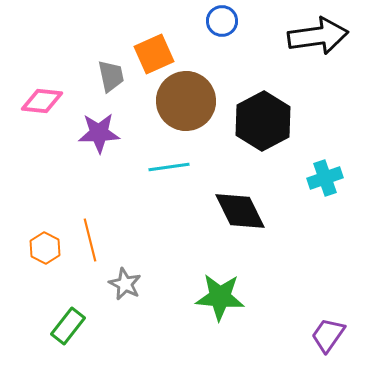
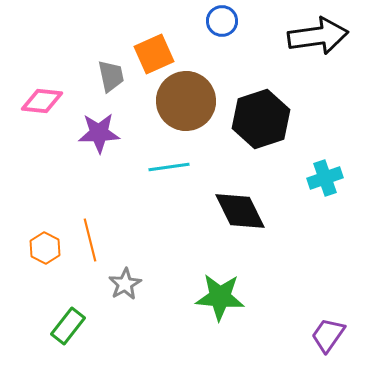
black hexagon: moved 2 px left, 2 px up; rotated 10 degrees clockwise
gray star: rotated 16 degrees clockwise
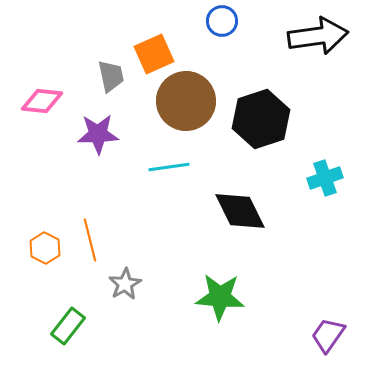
purple star: moved 1 px left, 1 px down
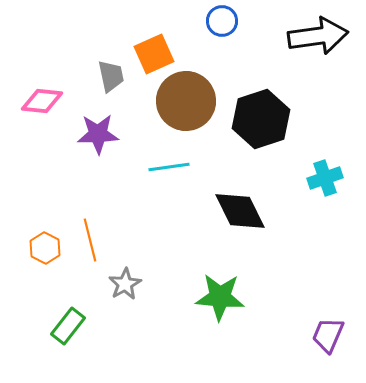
purple trapezoid: rotated 12 degrees counterclockwise
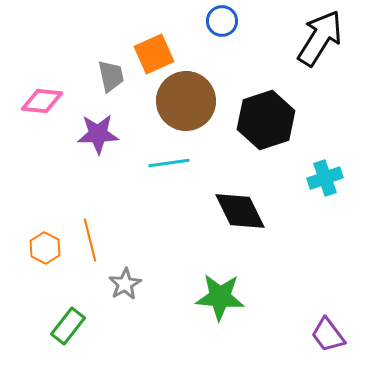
black arrow: moved 2 px right, 2 px down; rotated 50 degrees counterclockwise
black hexagon: moved 5 px right, 1 px down
cyan line: moved 4 px up
purple trapezoid: rotated 60 degrees counterclockwise
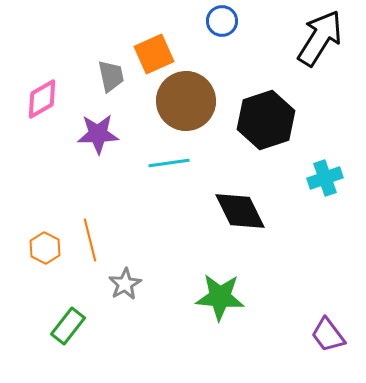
pink diamond: moved 2 px up; rotated 36 degrees counterclockwise
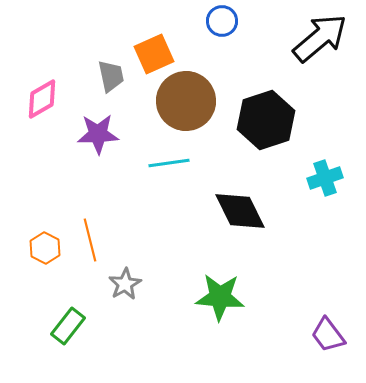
black arrow: rotated 18 degrees clockwise
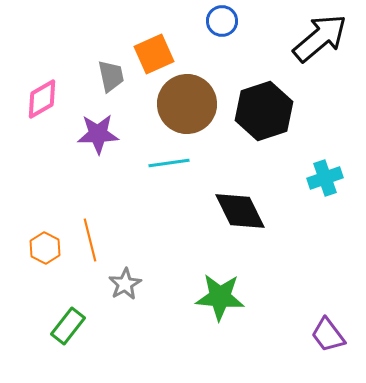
brown circle: moved 1 px right, 3 px down
black hexagon: moved 2 px left, 9 px up
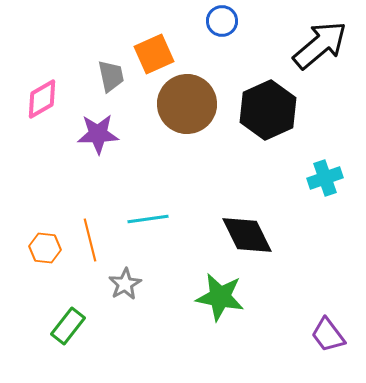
black arrow: moved 7 px down
black hexagon: moved 4 px right, 1 px up; rotated 6 degrees counterclockwise
cyan line: moved 21 px left, 56 px down
black diamond: moved 7 px right, 24 px down
orange hexagon: rotated 20 degrees counterclockwise
green star: rotated 6 degrees clockwise
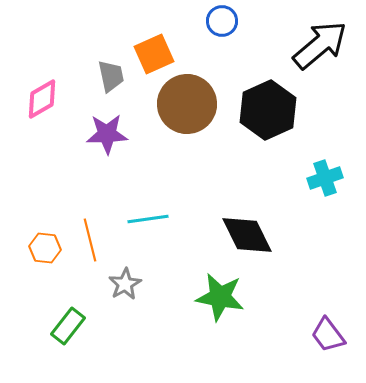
purple star: moved 9 px right
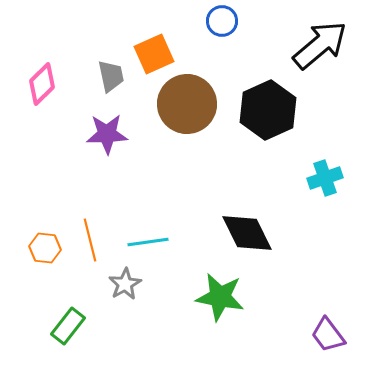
pink diamond: moved 15 px up; rotated 15 degrees counterclockwise
cyan line: moved 23 px down
black diamond: moved 2 px up
